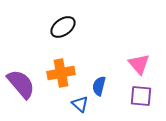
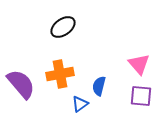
orange cross: moved 1 px left, 1 px down
blue triangle: rotated 42 degrees clockwise
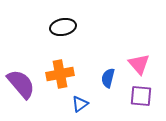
black ellipse: rotated 25 degrees clockwise
blue semicircle: moved 9 px right, 8 px up
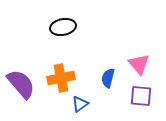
orange cross: moved 1 px right, 4 px down
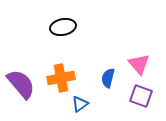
purple square: rotated 15 degrees clockwise
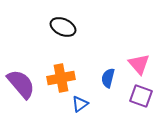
black ellipse: rotated 35 degrees clockwise
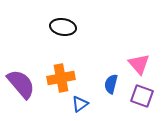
black ellipse: rotated 15 degrees counterclockwise
blue semicircle: moved 3 px right, 6 px down
purple square: moved 1 px right
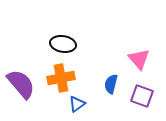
black ellipse: moved 17 px down
pink triangle: moved 5 px up
blue triangle: moved 3 px left
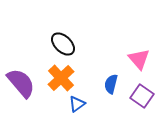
black ellipse: rotated 35 degrees clockwise
orange cross: rotated 32 degrees counterclockwise
purple semicircle: moved 1 px up
purple square: rotated 15 degrees clockwise
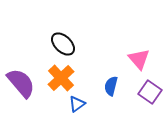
blue semicircle: moved 2 px down
purple square: moved 8 px right, 4 px up
